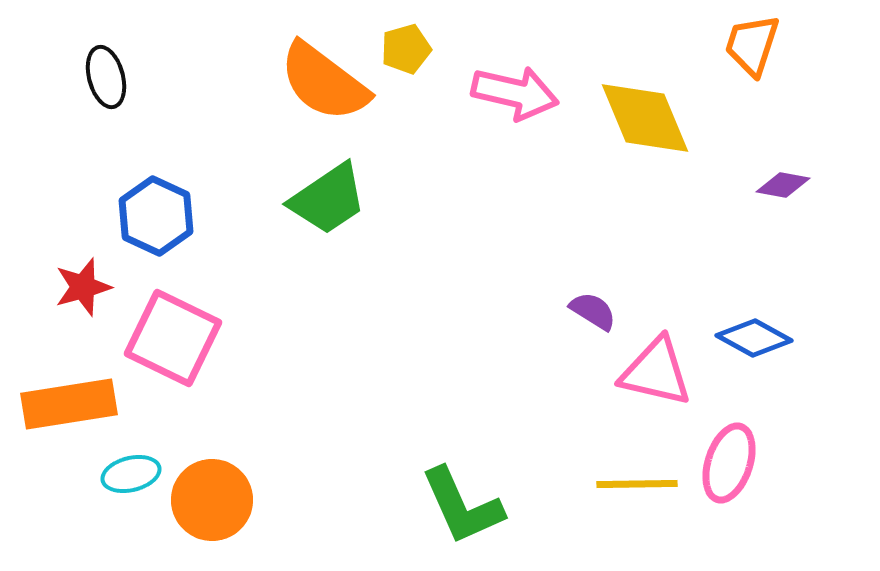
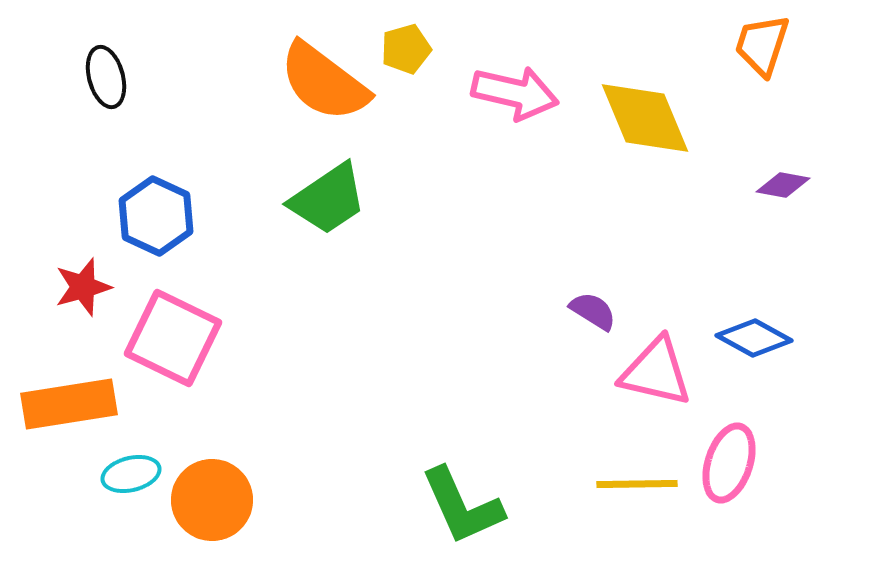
orange trapezoid: moved 10 px right
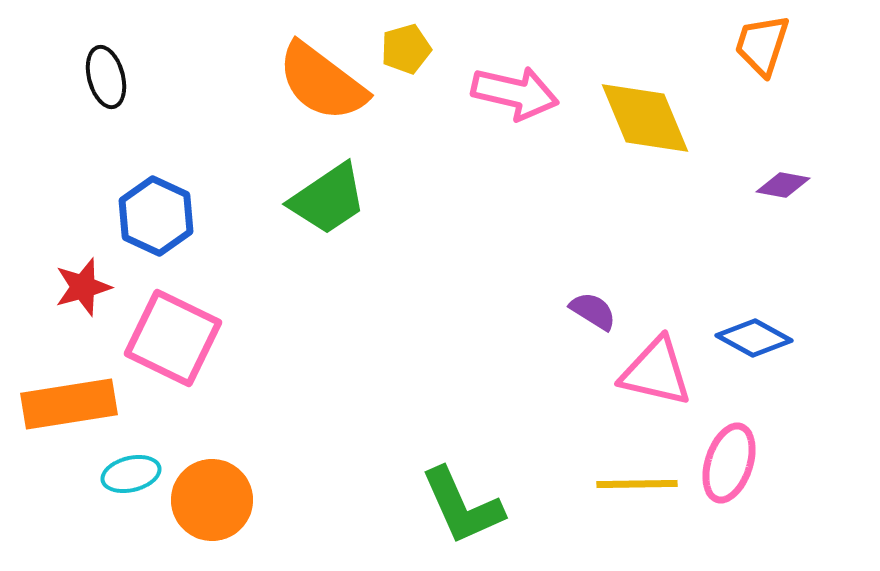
orange semicircle: moved 2 px left
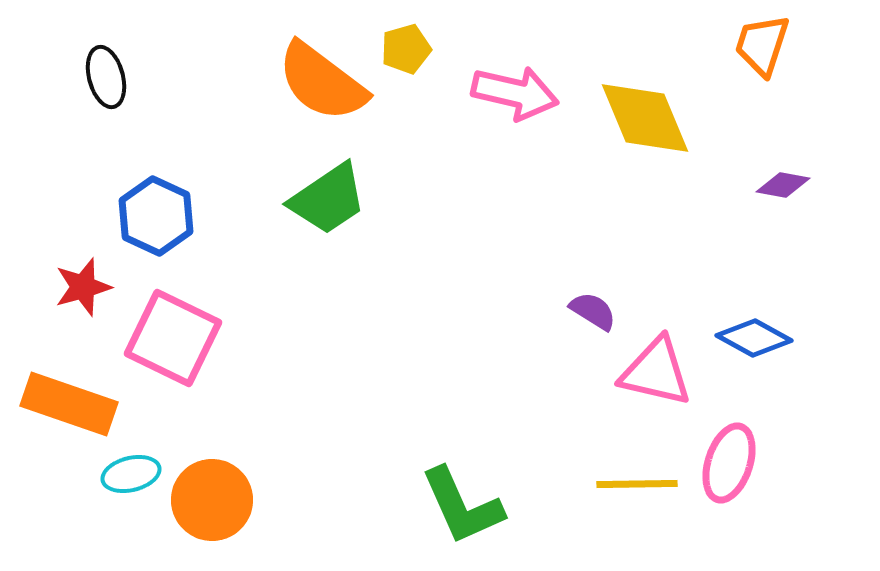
orange rectangle: rotated 28 degrees clockwise
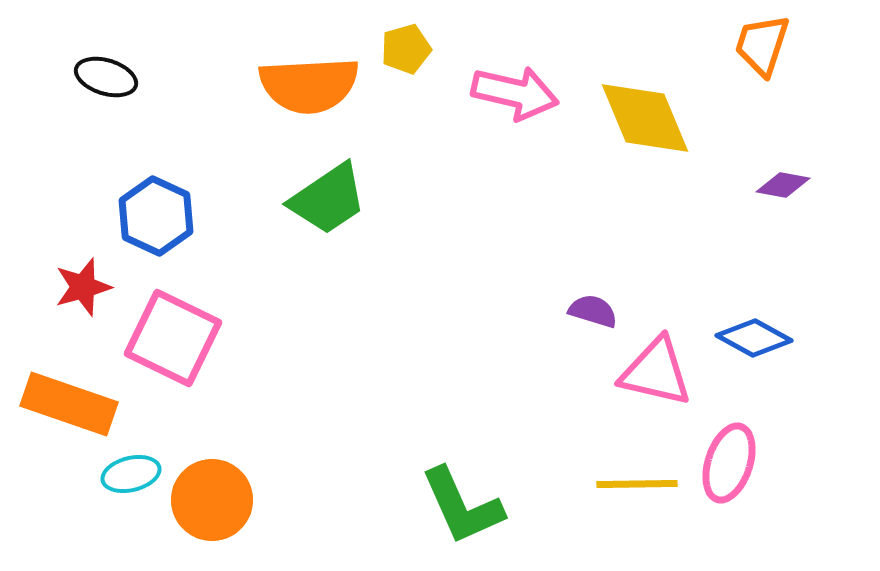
black ellipse: rotated 58 degrees counterclockwise
orange semicircle: moved 13 px left, 3 px down; rotated 40 degrees counterclockwise
purple semicircle: rotated 15 degrees counterclockwise
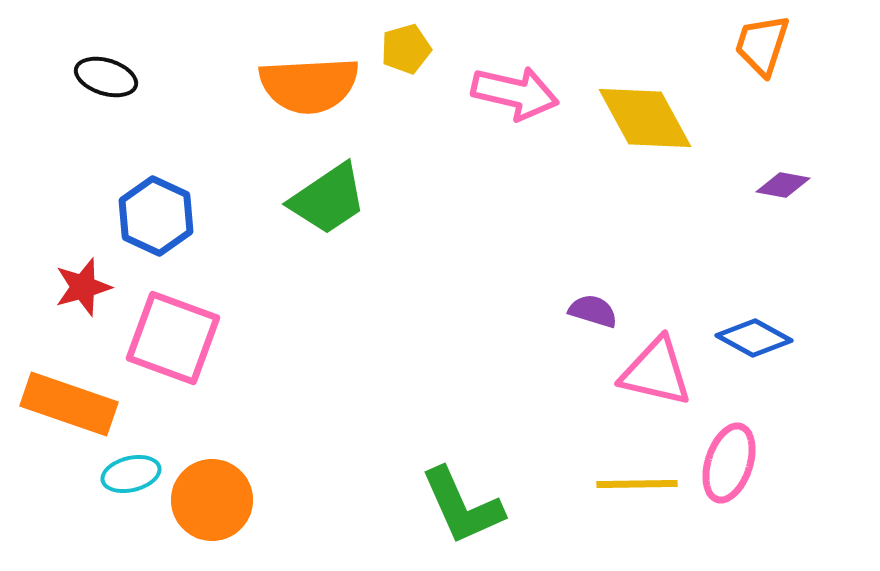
yellow diamond: rotated 6 degrees counterclockwise
pink square: rotated 6 degrees counterclockwise
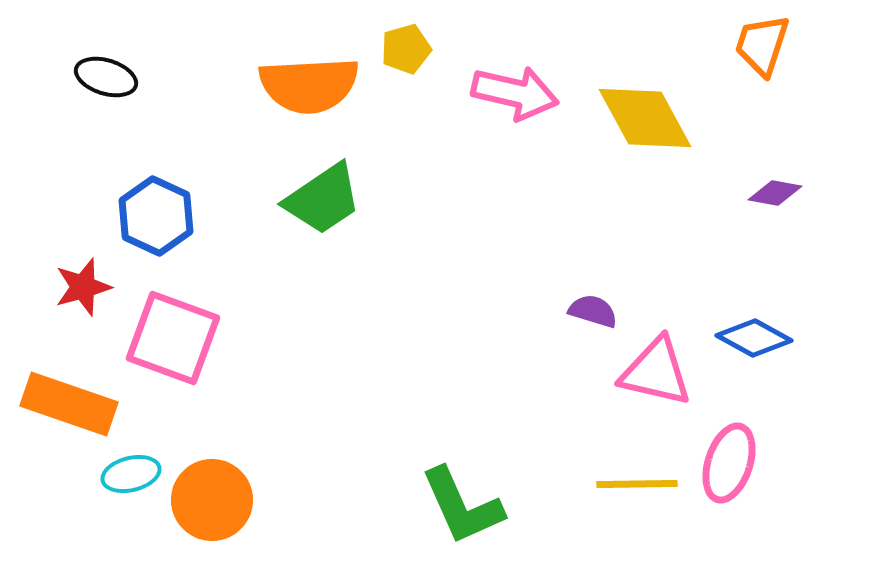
purple diamond: moved 8 px left, 8 px down
green trapezoid: moved 5 px left
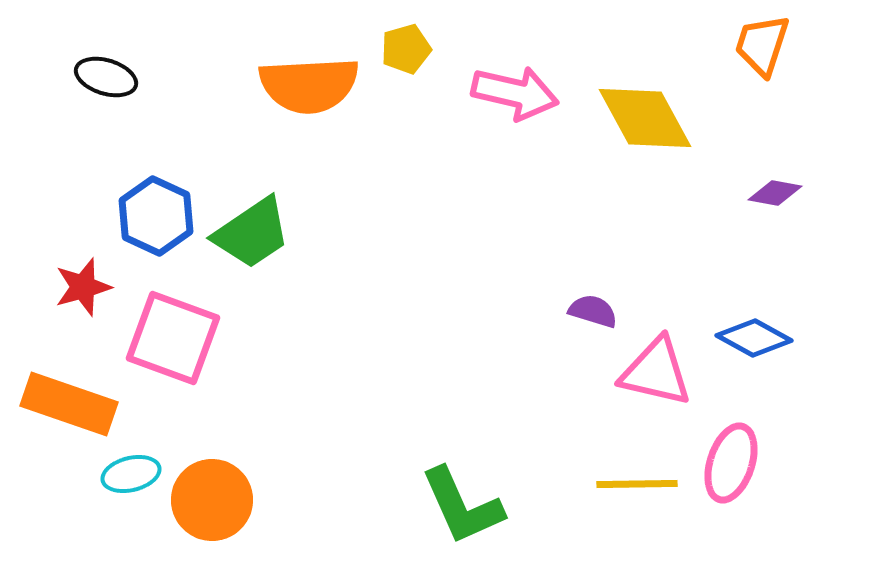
green trapezoid: moved 71 px left, 34 px down
pink ellipse: moved 2 px right
